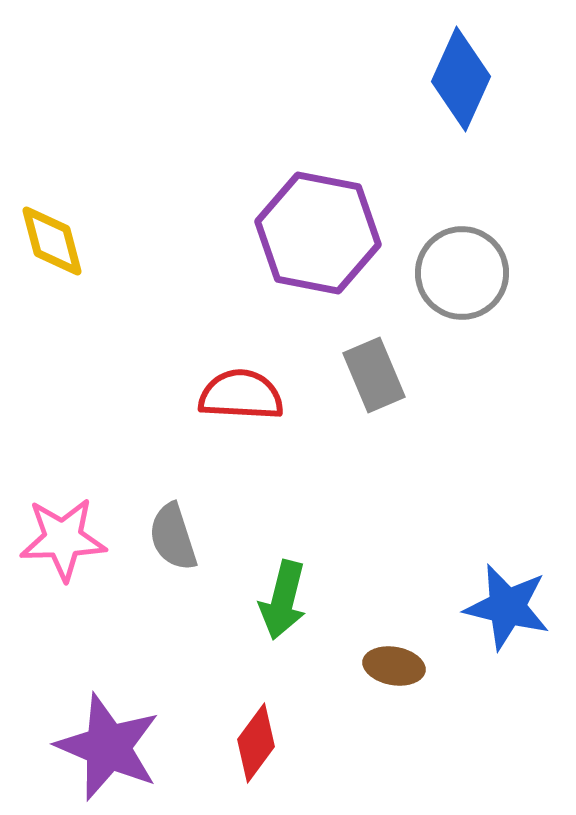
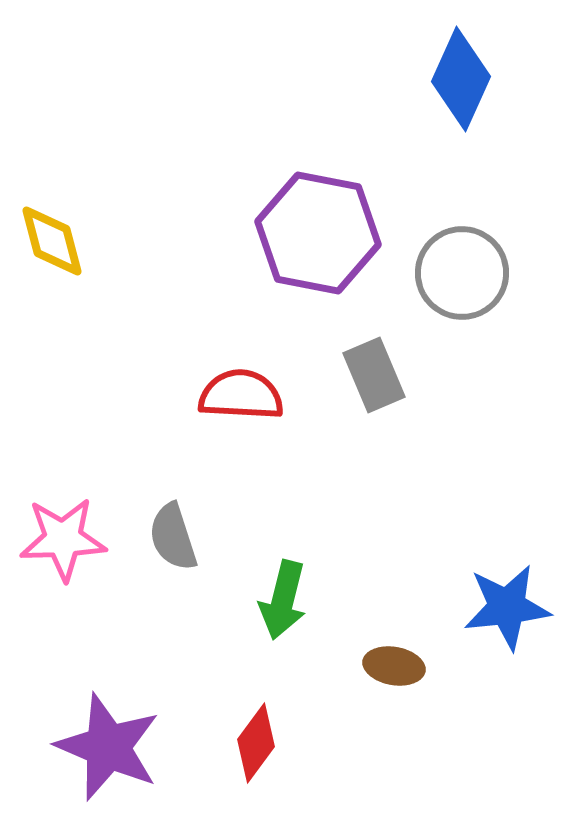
blue star: rotated 20 degrees counterclockwise
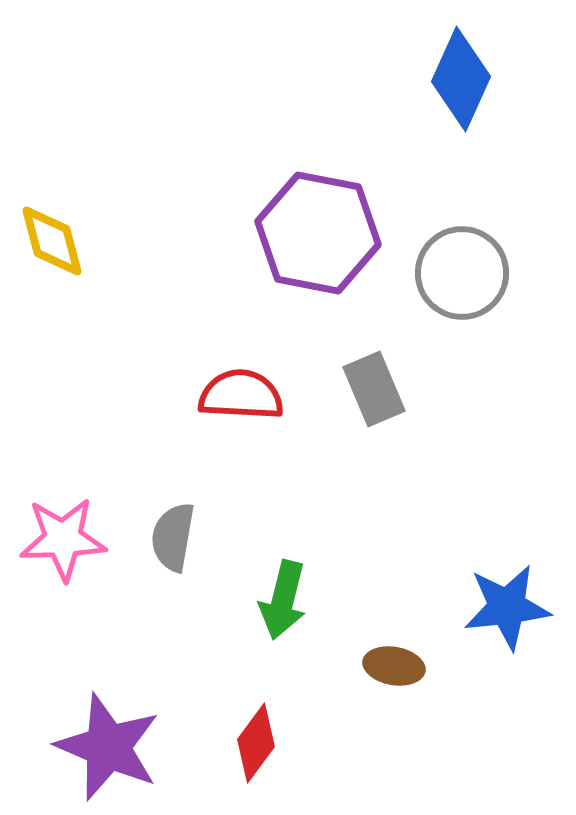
gray rectangle: moved 14 px down
gray semicircle: rotated 28 degrees clockwise
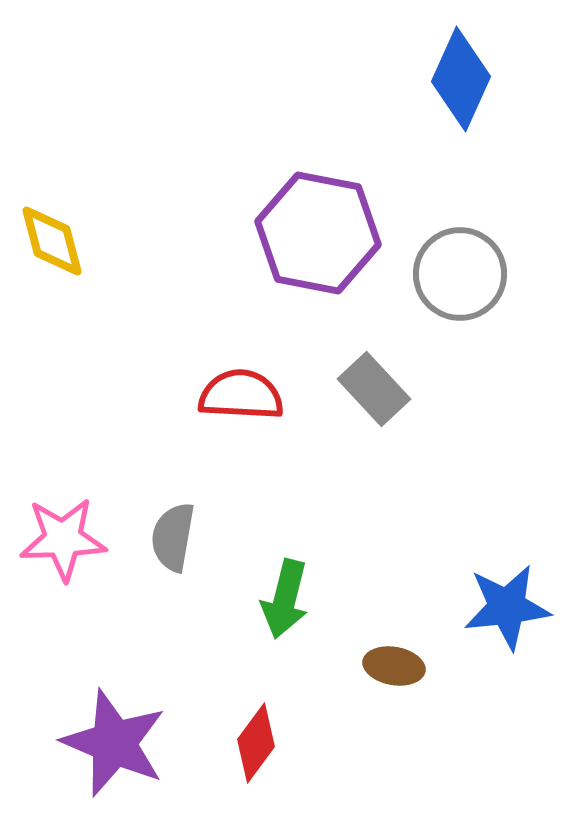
gray circle: moved 2 px left, 1 px down
gray rectangle: rotated 20 degrees counterclockwise
green arrow: moved 2 px right, 1 px up
purple star: moved 6 px right, 4 px up
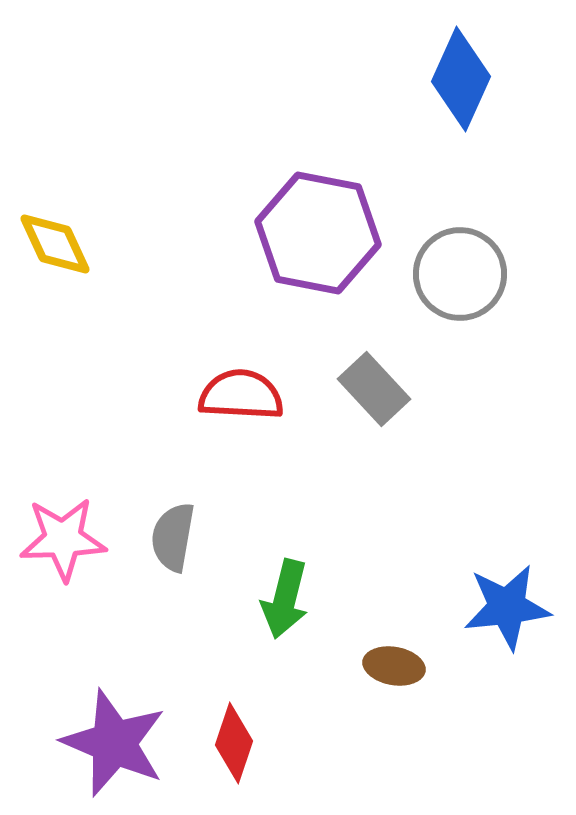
yellow diamond: moved 3 px right, 3 px down; rotated 10 degrees counterclockwise
red diamond: moved 22 px left; rotated 18 degrees counterclockwise
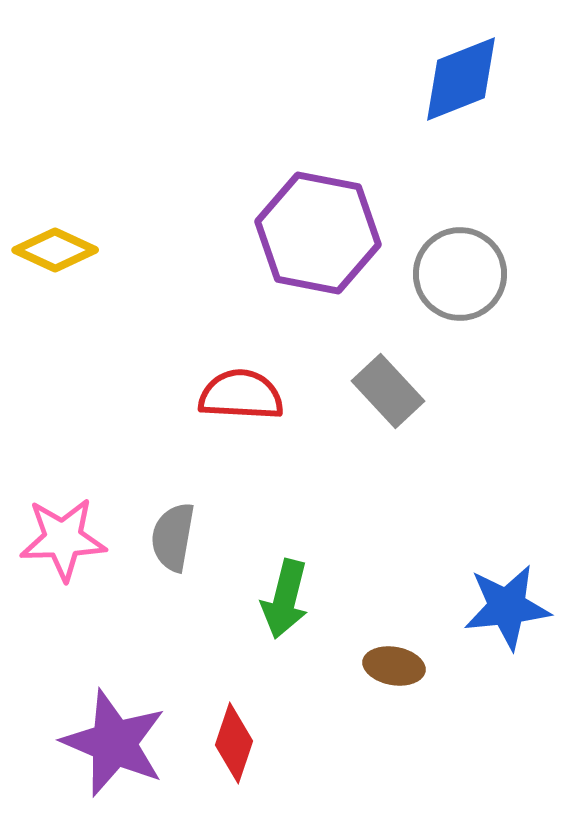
blue diamond: rotated 44 degrees clockwise
yellow diamond: moved 6 px down; rotated 40 degrees counterclockwise
gray rectangle: moved 14 px right, 2 px down
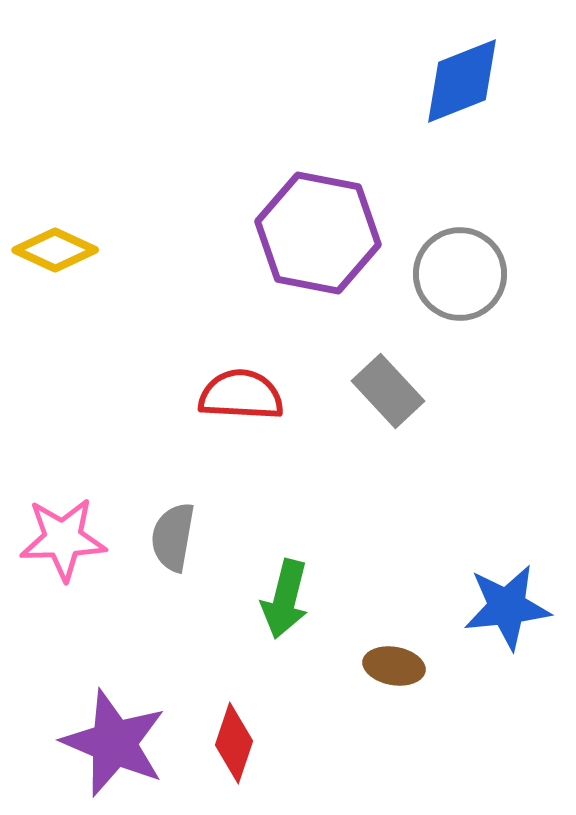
blue diamond: moved 1 px right, 2 px down
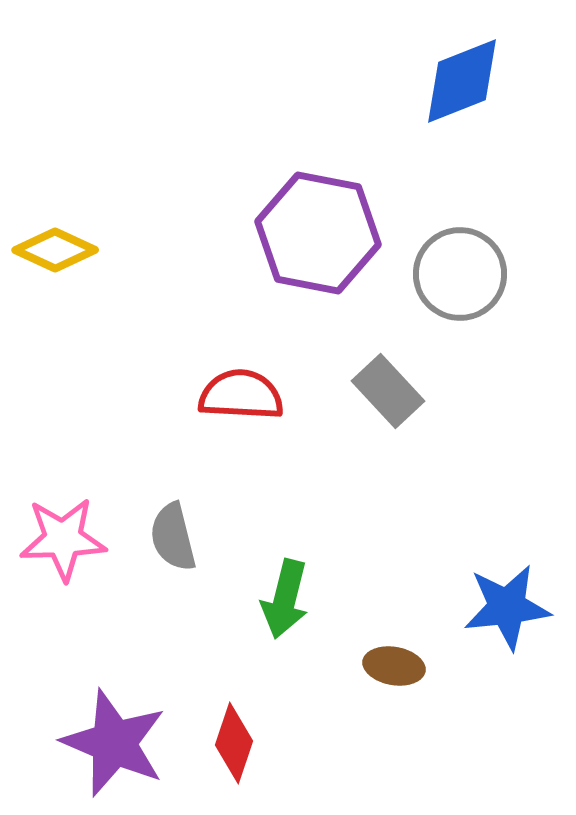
gray semicircle: rotated 24 degrees counterclockwise
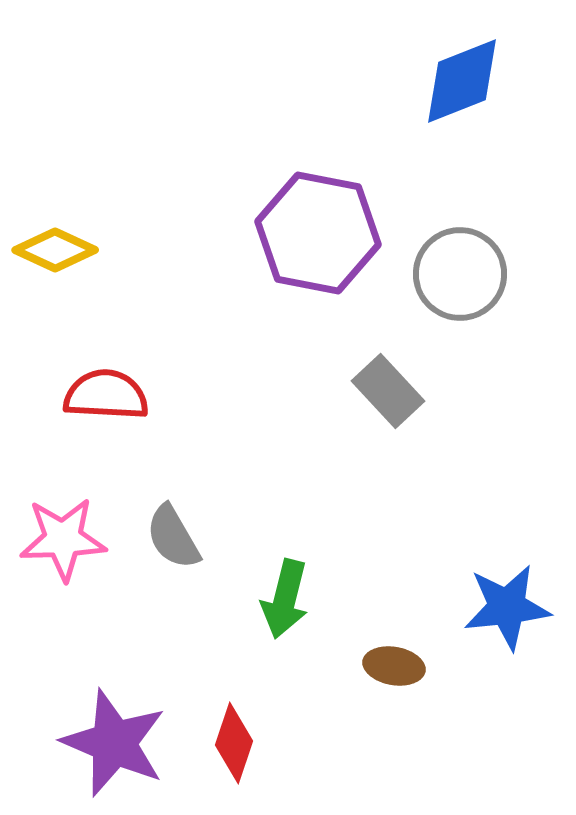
red semicircle: moved 135 px left
gray semicircle: rotated 16 degrees counterclockwise
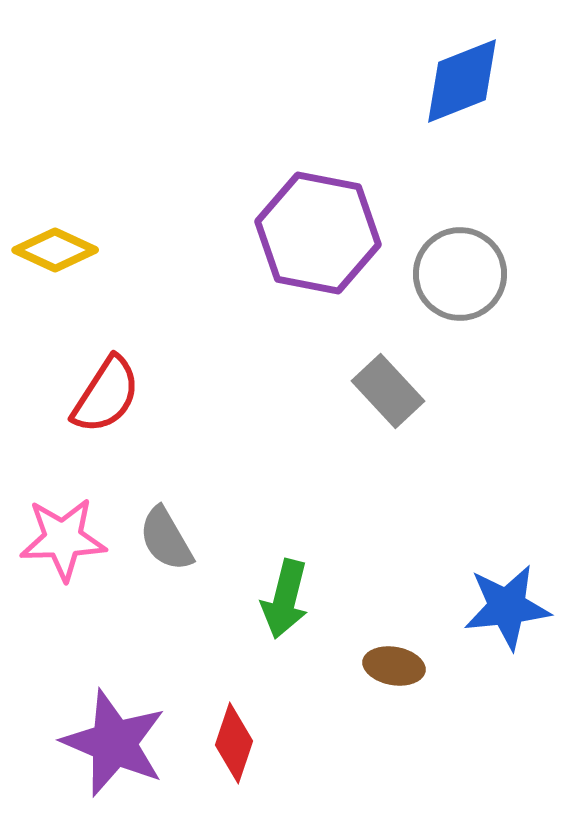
red semicircle: rotated 120 degrees clockwise
gray semicircle: moved 7 px left, 2 px down
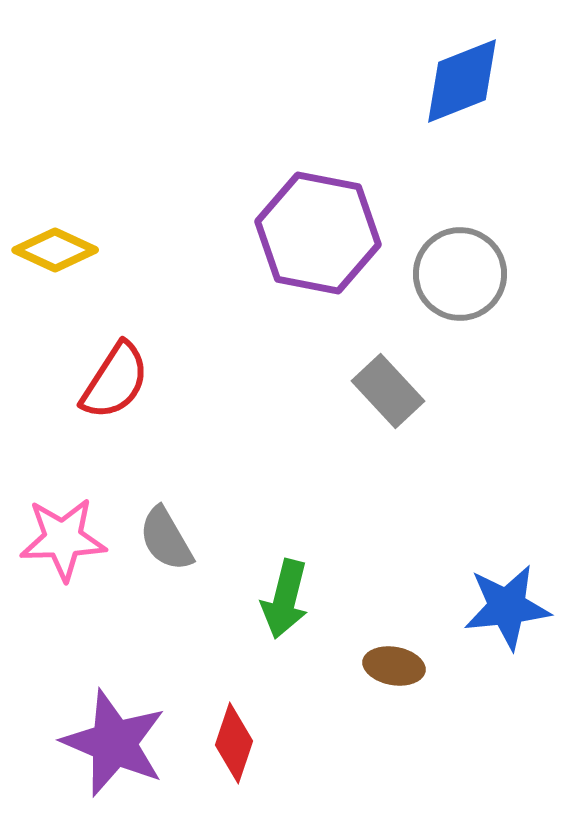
red semicircle: moved 9 px right, 14 px up
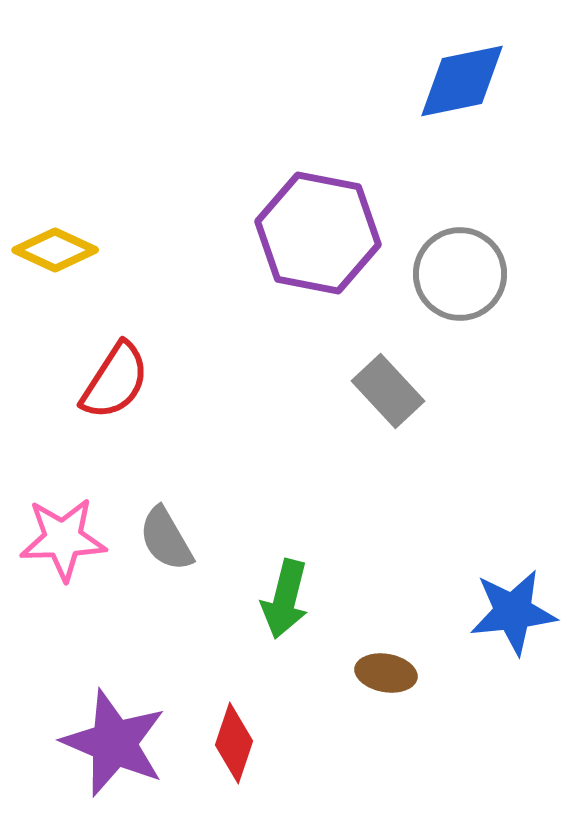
blue diamond: rotated 10 degrees clockwise
blue star: moved 6 px right, 5 px down
brown ellipse: moved 8 px left, 7 px down
